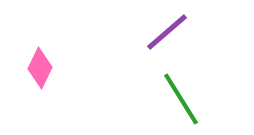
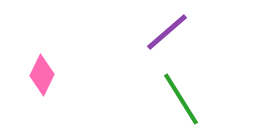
pink diamond: moved 2 px right, 7 px down
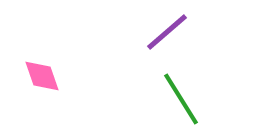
pink diamond: moved 1 px down; rotated 45 degrees counterclockwise
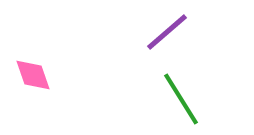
pink diamond: moved 9 px left, 1 px up
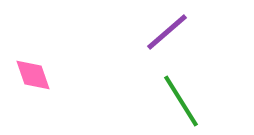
green line: moved 2 px down
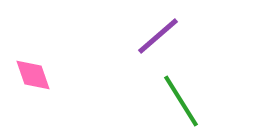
purple line: moved 9 px left, 4 px down
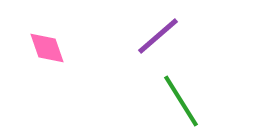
pink diamond: moved 14 px right, 27 px up
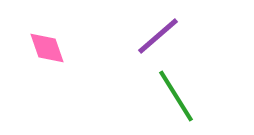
green line: moved 5 px left, 5 px up
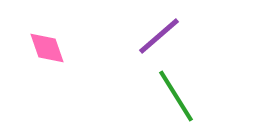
purple line: moved 1 px right
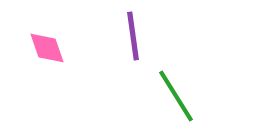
purple line: moved 26 px left; rotated 57 degrees counterclockwise
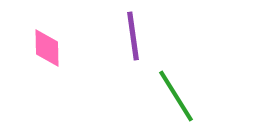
pink diamond: rotated 18 degrees clockwise
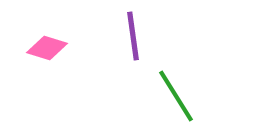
pink diamond: rotated 72 degrees counterclockwise
